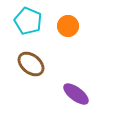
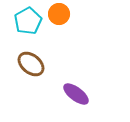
cyan pentagon: rotated 20 degrees clockwise
orange circle: moved 9 px left, 12 px up
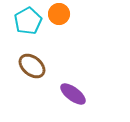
brown ellipse: moved 1 px right, 2 px down
purple ellipse: moved 3 px left
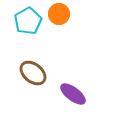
brown ellipse: moved 1 px right, 7 px down
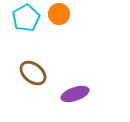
cyan pentagon: moved 2 px left, 3 px up
purple ellipse: moved 2 px right; rotated 56 degrees counterclockwise
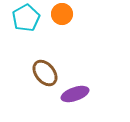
orange circle: moved 3 px right
brown ellipse: moved 12 px right; rotated 12 degrees clockwise
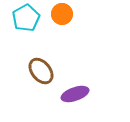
brown ellipse: moved 4 px left, 2 px up
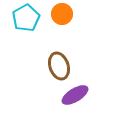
brown ellipse: moved 18 px right, 5 px up; rotated 20 degrees clockwise
purple ellipse: moved 1 px down; rotated 12 degrees counterclockwise
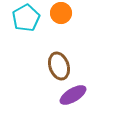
orange circle: moved 1 px left, 1 px up
purple ellipse: moved 2 px left
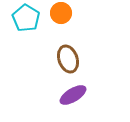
cyan pentagon: rotated 12 degrees counterclockwise
brown ellipse: moved 9 px right, 7 px up
